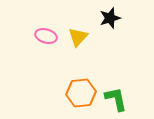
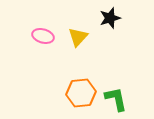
pink ellipse: moved 3 px left
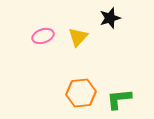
pink ellipse: rotated 35 degrees counterclockwise
green L-shape: moved 3 px right; rotated 84 degrees counterclockwise
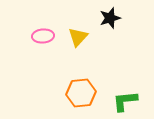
pink ellipse: rotated 15 degrees clockwise
green L-shape: moved 6 px right, 2 px down
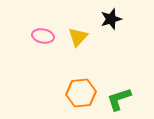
black star: moved 1 px right, 1 px down
pink ellipse: rotated 15 degrees clockwise
green L-shape: moved 6 px left, 2 px up; rotated 12 degrees counterclockwise
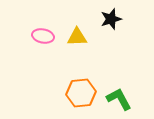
yellow triangle: moved 1 px left; rotated 45 degrees clockwise
green L-shape: rotated 80 degrees clockwise
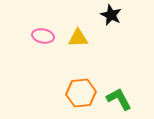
black star: moved 4 px up; rotated 30 degrees counterclockwise
yellow triangle: moved 1 px right, 1 px down
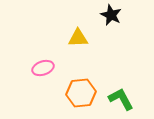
pink ellipse: moved 32 px down; rotated 30 degrees counterclockwise
green L-shape: moved 2 px right
